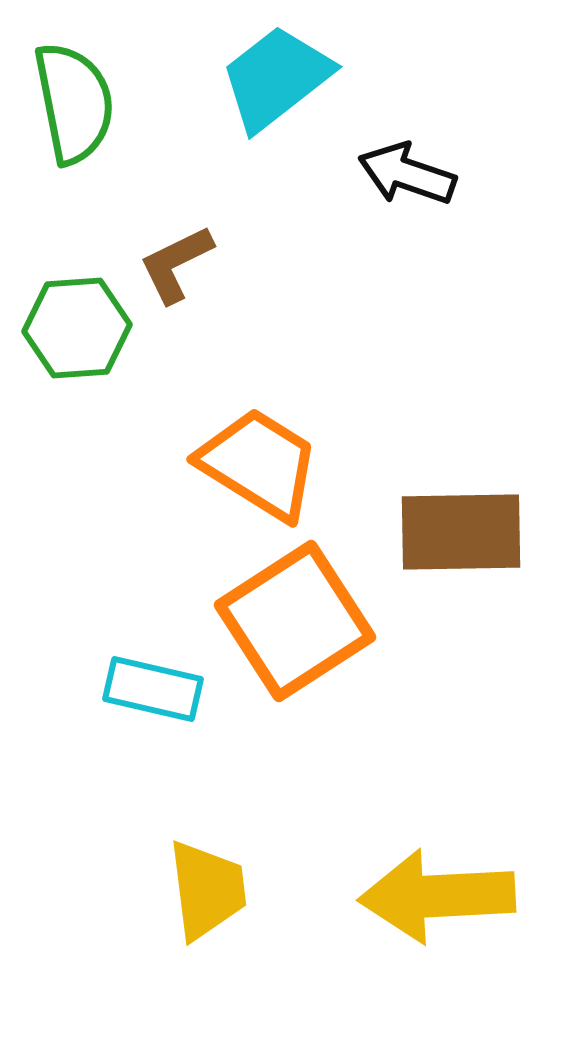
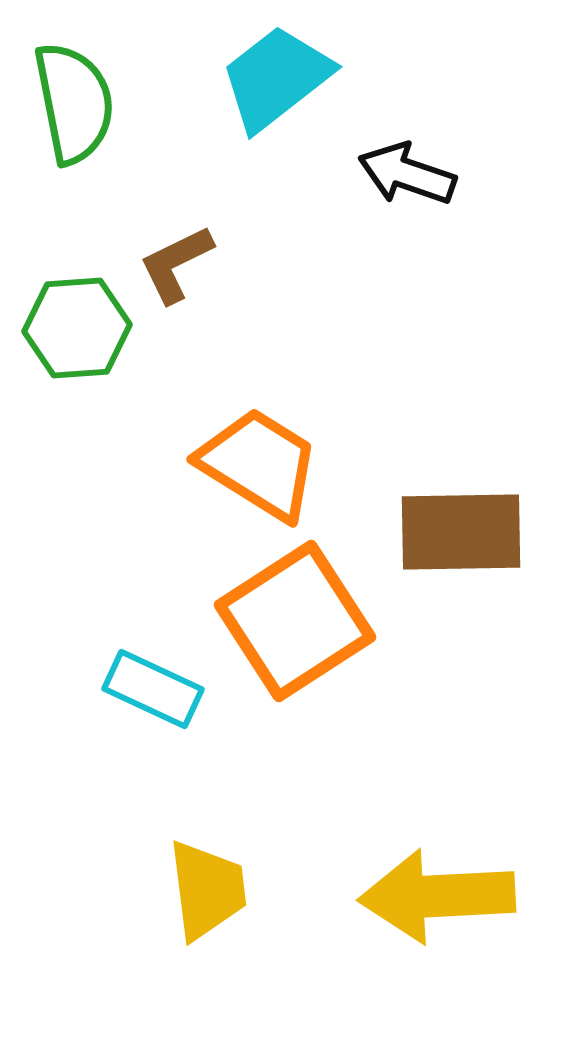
cyan rectangle: rotated 12 degrees clockwise
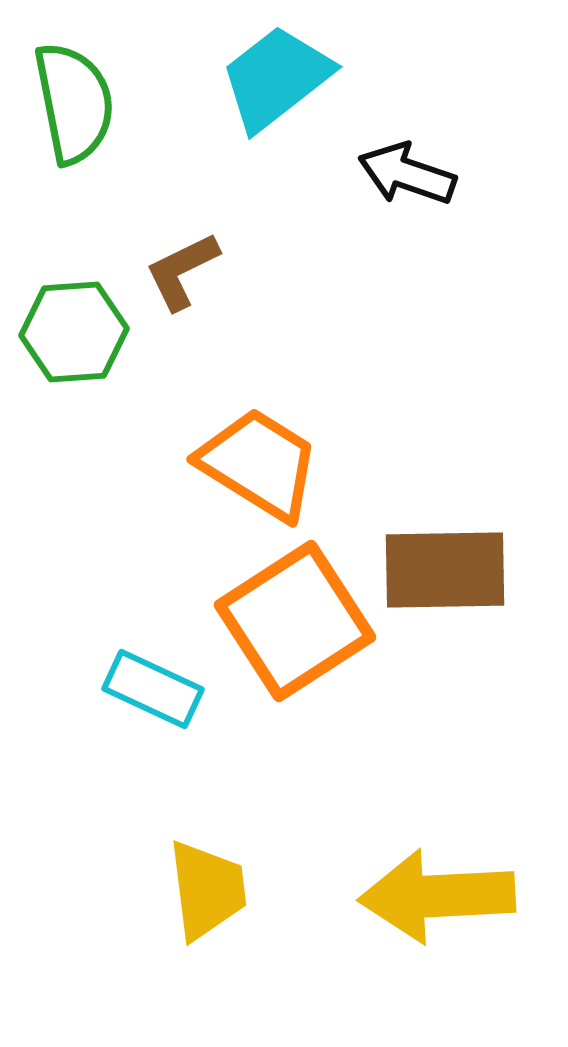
brown L-shape: moved 6 px right, 7 px down
green hexagon: moved 3 px left, 4 px down
brown rectangle: moved 16 px left, 38 px down
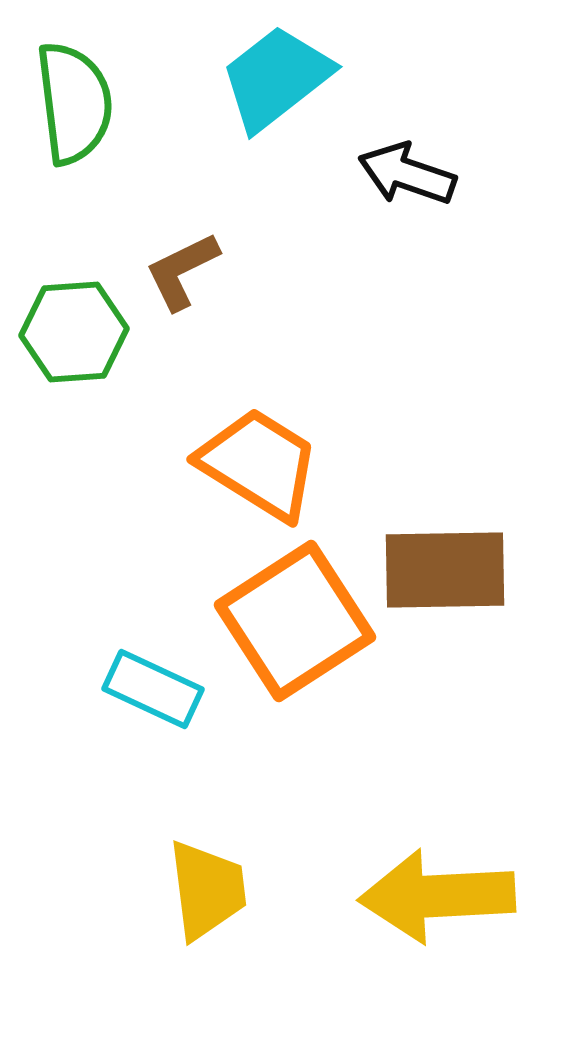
green semicircle: rotated 4 degrees clockwise
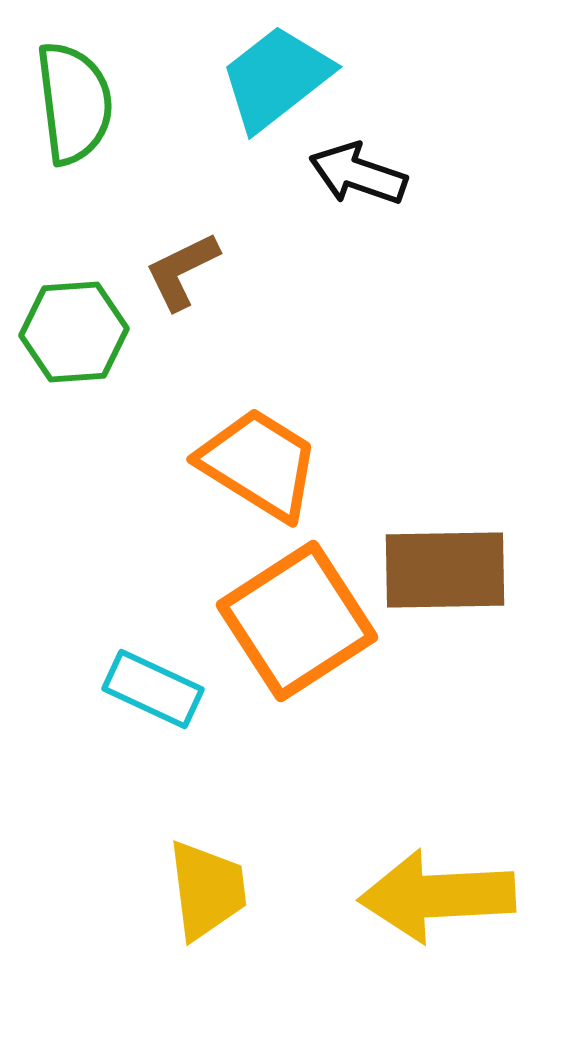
black arrow: moved 49 px left
orange square: moved 2 px right
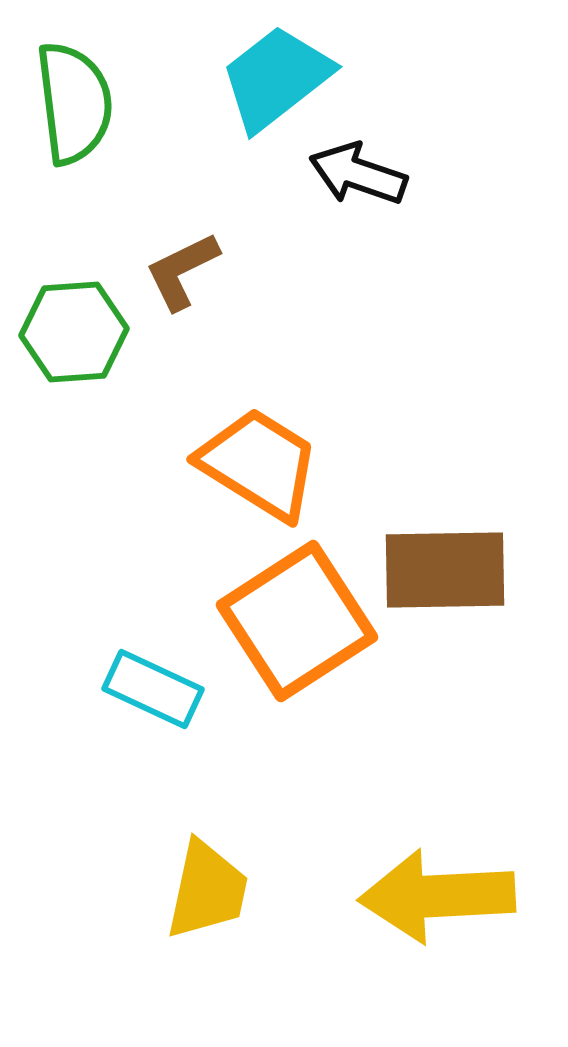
yellow trapezoid: rotated 19 degrees clockwise
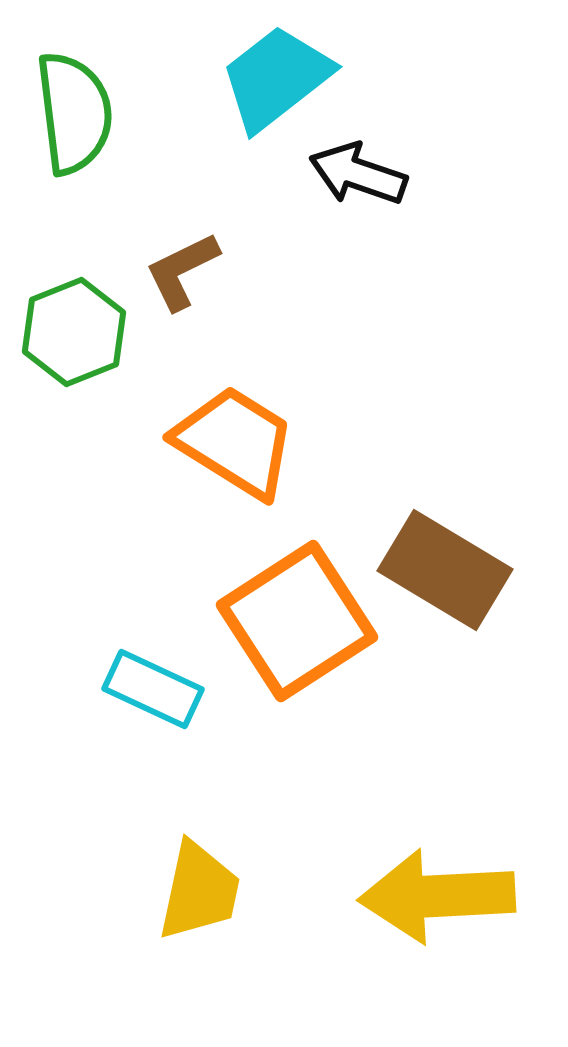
green semicircle: moved 10 px down
green hexagon: rotated 18 degrees counterclockwise
orange trapezoid: moved 24 px left, 22 px up
brown rectangle: rotated 32 degrees clockwise
yellow trapezoid: moved 8 px left, 1 px down
